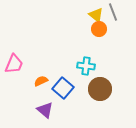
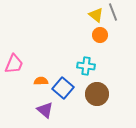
orange circle: moved 1 px right, 6 px down
orange semicircle: rotated 24 degrees clockwise
brown circle: moved 3 px left, 5 px down
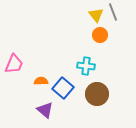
yellow triangle: rotated 14 degrees clockwise
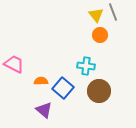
pink trapezoid: rotated 85 degrees counterclockwise
brown circle: moved 2 px right, 3 px up
purple triangle: moved 1 px left
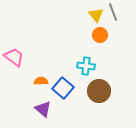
pink trapezoid: moved 7 px up; rotated 10 degrees clockwise
purple triangle: moved 1 px left, 1 px up
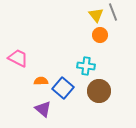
pink trapezoid: moved 4 px right, 1 px down; rotated 10 degrees counterclockwise
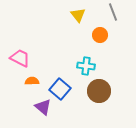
yellow triangle: moved 18 px left
pink trapezoid: moved 2 px right
orange semicircle: moved 9 px left
blue square: moved 3 px left, 1 px down
purple triangle: moved 2 px up
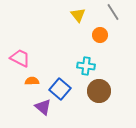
gray line: rotated 12 degrees counterclockwise
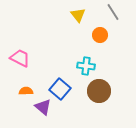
orange semicircle: moved 6 px left, 10 px down
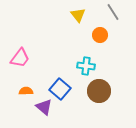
pink trapezoid: rotated 100 degrees clockwise
purple triangle: moved 1 px right
